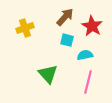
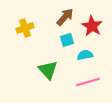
cyan square: rotated 32 degrees counterclockwise
green triangle: moved 4 px up
pink line: rotated 60 degrees clockwise
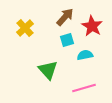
yellow cross: rotated 24 degrees counterclockwise
pink line: moved 4 px left, 6 px down
